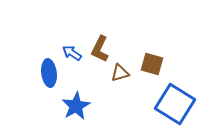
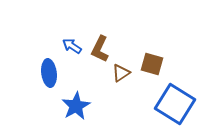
blue arrow: moved 7 px up
brown triangle: moved 1 px right; rotated 18 degrees counterclockwise
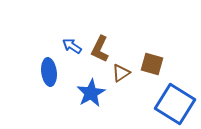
blue ellipse: moved 1 px up
blue star: moved 15 px right, 13 px up
